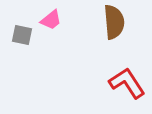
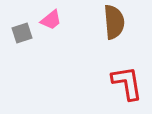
gray square: moved 2 px up; rotated 30 degrees counterclockwise
red L-shape: rotated 24 degrees clockwise
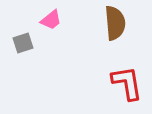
brown semicircle: moved 1 px right, 1 px down
gray square: moved 1 px right, 10 px down
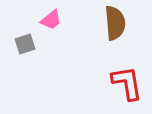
gray square: moved 2 px right, 1 px down
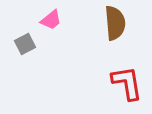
gray square: rotated 10 degrees counterclockwise
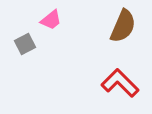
brown semicircle: moved 8 px right, 3 px down; rotated 28 degrees clockwise
red L-shape: moved 7 px left; rotated 36 degrees counterclockwise
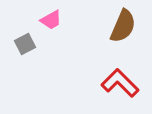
pink trapezoid: rotated 10 degrees clockwise
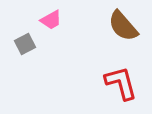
brown semicircle: rotated 116 degrees clockwise
red L-shape: moved 1 px right; rotated 30 degrees clockwise
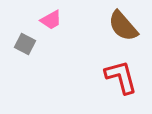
gray square: rotated 35 degrees counterclockwise
red L-shape: moved 6 px up
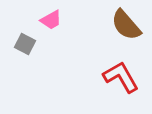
brown semicircle: moved 3 px right, 1 px up
red L-shape: rotated 15 degrees counterclockwise
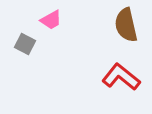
brown semicircle: rotated 28 degrees clockwise
red L-shape: rotated 21 degrees counterclockwise
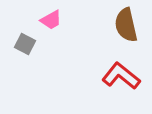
red L-shape: moved 1 px up
